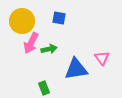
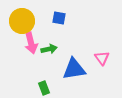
pink arrow: rotated 40 degrees counterclockwise
blue triangle: moved 2 px left
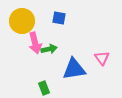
pink arrow: moved 4 px right
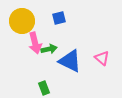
blue square: rotated 24 degrees counterclockwise
pink triangle: rotated 14 degrees counterclockwise
blue triangle: moved 4 px left, 8 px up; rotated 35 degrees clockwise
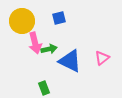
pink triangle: rotated 42 degrees clockwise
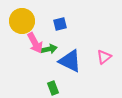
blue square: moved 1 px right, 6 px down
pink arrow: rotated 15 degrees counterclockwise
pink triangle: moved 2 px right, 1 px up
green rectangle: moved 9 px right
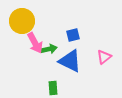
blue square: moved 13 px right, 11 px down
green rectangle: rotated 16 degrees clockwise
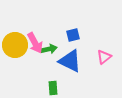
yellow circle: moved 7 px left, 24 px down
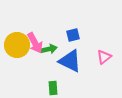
yellow circle: moved 2 px right
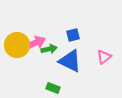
pink arrow: rotated 85 degrees counterclockwise
green rectangle: rotated 64 degrees counterclockwise
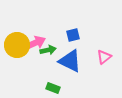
green arrow: moved 1 px left, 1 px down
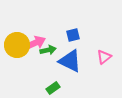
green rectangle: rotated 56 degrees counterclockwise
